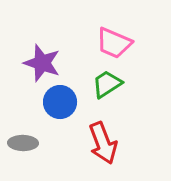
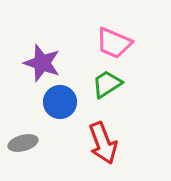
gray ellipse: rotated 16 degrees counterclockwise
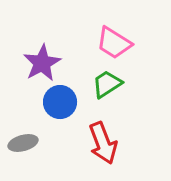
pink trapezoid: rotated 9 degrees clockwise
purple star: rotated 24 degrees clockwise
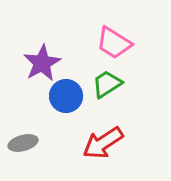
blue circle: moved 6 px right, 6 px up
red arrow: rotated 78 degrees clockwise
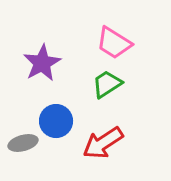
blue circle: moved 10 px left, 25 px down
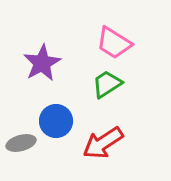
gray ellipse: moved 2 px left
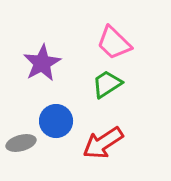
pink trapezoid: rotated 12 degrees clockwise
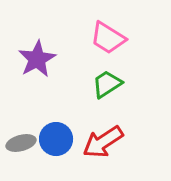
pink trapezoid: moved 6 px left, 5 px up; rotated 12 degrees counterclockwise
purple star: moved 5 px left, 4 px up
blue circle: moved 18 px down
red arrow: moved 1 px up
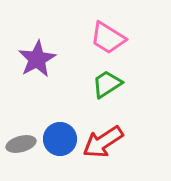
blue circle: moved 4 px right
gray ellipse: moved 1 px down
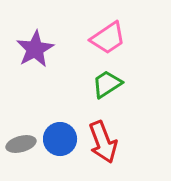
pink trapezoid: rotated 66 degrees counterclockwise
purple star: moved 2 px left, 10 px up
red arrow: rotated 78 degrees counterclockwise
